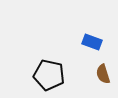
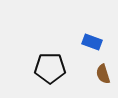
black pentagon: moved 1 px right, 7 px up; rotated 12 degrees counterclockwise
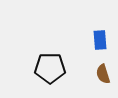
blue rectangle: moved 8 px right, 2 px up; rotated 66 degrees clockwise
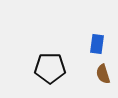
blue rectangle: moved 3 px left, 4 px down; rotated 12 degrees clockwise
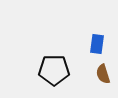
black pentagon: moved 4 px right, 2 px down
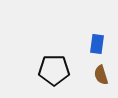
brown semicircle: moved 2 px left, 1 px down
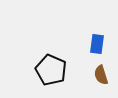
black pentagon: moved 3 px left; rotated 24 degrees clockwise
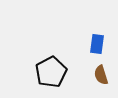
black pentagon: moved 2 px down; rotated 20 degrees clockwise
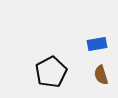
blue rectangle: rotated 72 degrees clockwise
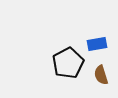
black pentagon: moved 17 px right, 9 px up
